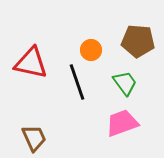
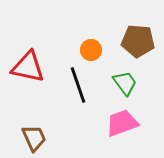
red triangle: moved 3 px left, 4 px down
black line: moved 1 px right, 3 px down
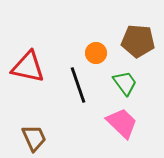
orange circle: moved 5 px right, 3 px down
pink trapezoid: rotated 64 degrees clockwise
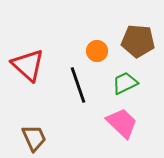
orange circle: moved 1 px right, 2 px up
red triangle: moved 2 px up; rotated 30 degrees clockwise
green trapezoid: rotated 80 degrees counterclockwise
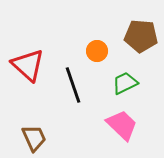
brown pentagon: moved 3 px right, 5 px up
black line: moved 5 px left
pink trapezoid: moved 2 px down
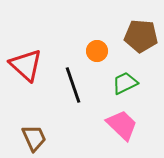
red triangle: moved 2 px left
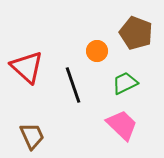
brown pentagon: moved 5 px left, 3 px up; rotated 16 degrees clockwise
red triangle: moved 1 px right, 2 px down
brown trapezoid: moved 2 px left, 2 px up
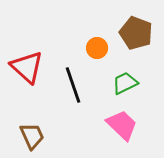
orange circle: moved 3 px up
